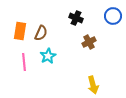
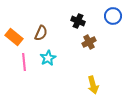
black cross: moved 2 px right, 3 px down
orange rectangle: moved 6 px left, 6 px down; rotated 60 degrees counterclockwise
cyan star: moved 2 px down
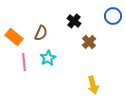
black cross: moved 4 px left; rotated 16 degrees clockwise
brown cross: rotated 16 degrees counterclockwise
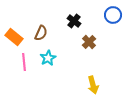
blue circle: moved 1 px up
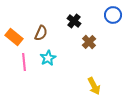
yellow arrow: moved 1 px right, 1 px down; rotated 12 degrees counterclockwise
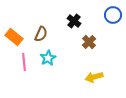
brown semicircle: moved 1 px down
yellow arrow: moved 9 px up; rotated 102 degrees clockwise
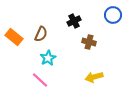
black cross: rotated 24 degrees clockwise
brown cross: rotated 32 degrees counterclockwise
pink line: moved 16 px right, 18 px down; rotated 42 degrees counterclockwise
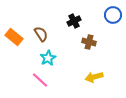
brown semicircle: rotated 56 degrees counterclockwise
